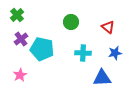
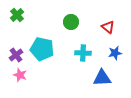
purple cross: moved 5 px left, 16 px down
pink star: rotated 24 degrees counterclockwise
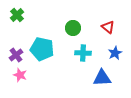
green circle: moved 2 px right, 6 px down
blue star: rotated 16 degrees counterclockwise
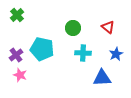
blue star: moved 1 px right, 1 px down
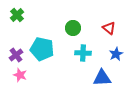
red triangle: moved 1 px right, 1 px down
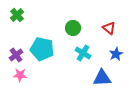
cyan cross: rotated 28 degrees clockwise
pink star: rotated 16 degrees counterclockwise
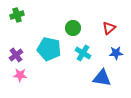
green cross: rotated 24 degrees clockwise
red triangle: rotated 40 degrees clockwise
cyan pentagon: moved 7 px right
blue star: moved 1 px up; rotated 24 degrees clockwise
blue triangle: rotated 12 degrees clockwise
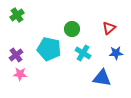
green cross: rotated 16 degrees counterclockwise
green circle: moved 1 px left, 1 px down
pink star: moved 1 px up
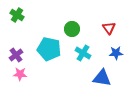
green cross: rotated 24 degrees counterclockwise
red triangle: rotated 24 degrees counterclockwise
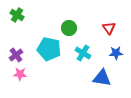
green circle: moved 3 px left, 1 px up
